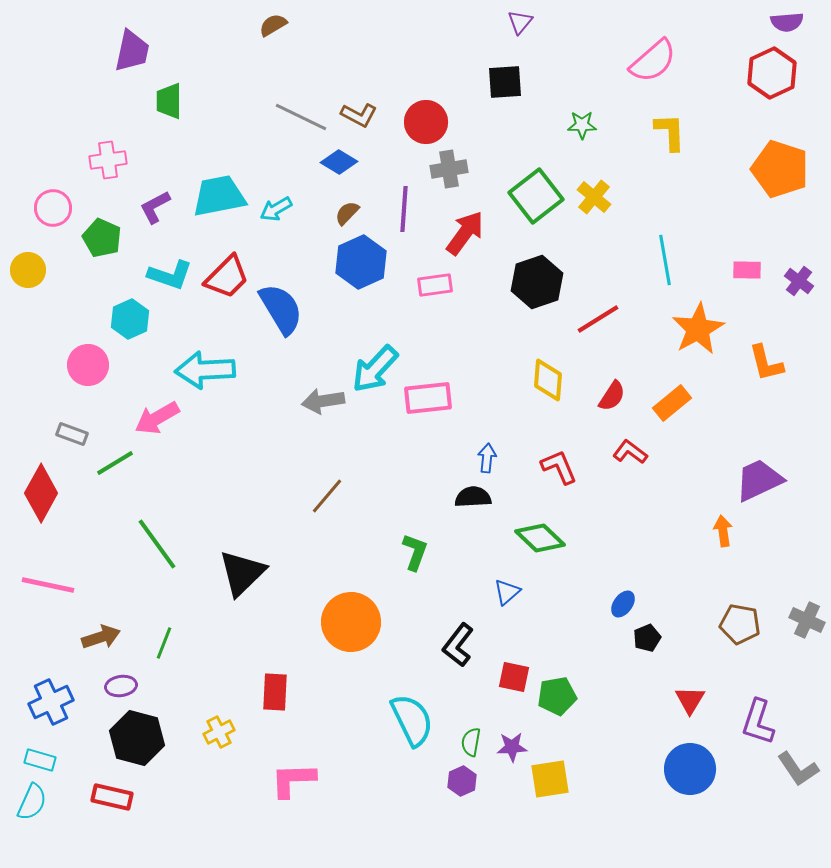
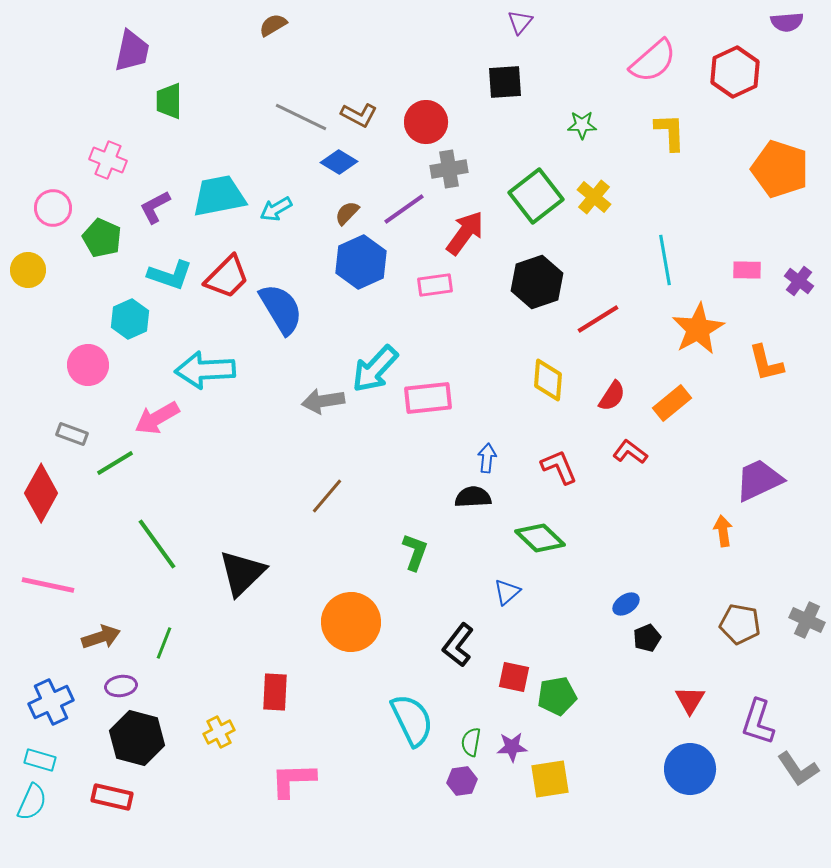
red hexagon at (772, 73): moved 37 px left, 1 px up
pink cross at (108, 160): rotated 30 degrees clockwise
purple line at (404, 209): rotated 51 degrees clockwise
blue ellipse at (623, 604): moved 3 px right; rotated 20 degrees clockwise
purple hexagon at (462, 781): rotated 16 degrees clockwise
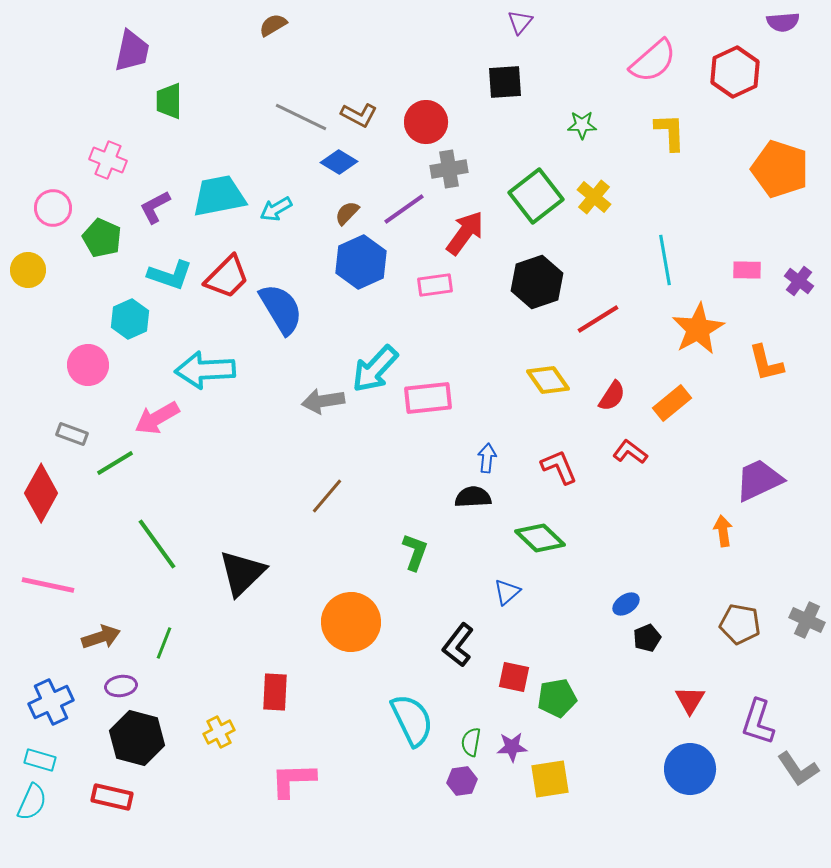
purple semicircle at (787, 22): moved 4 px left
yellow diamond at (548, 380): rotated 39 degrees counterclockwise
green pentagon at (557, 696): moved 2 px down
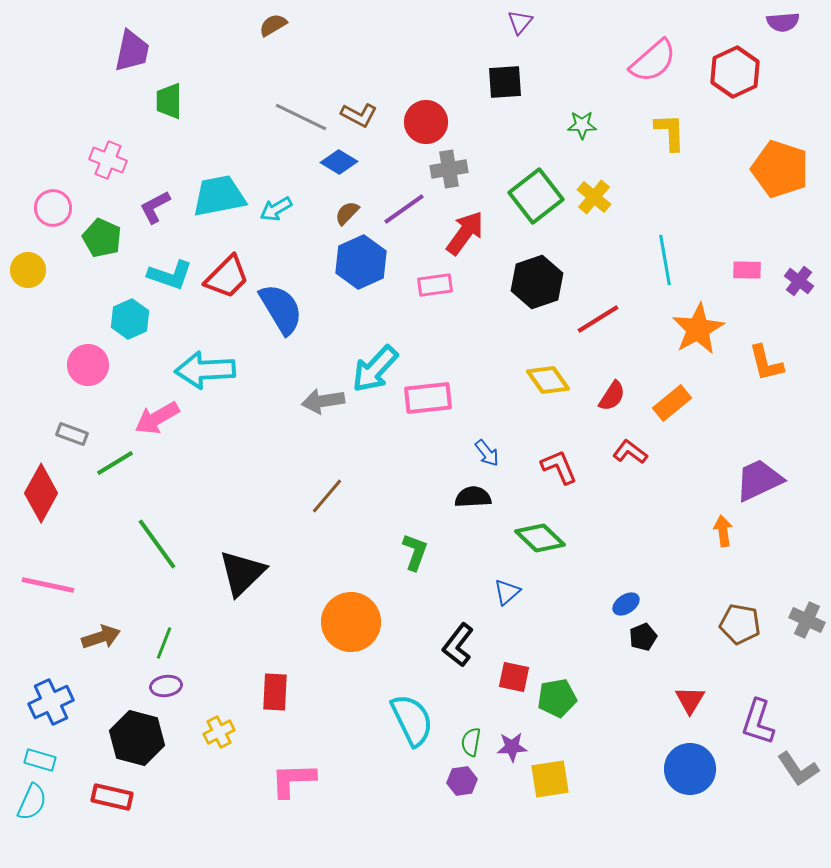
blue arrow at (487, 458): moved 5 px up; rotated 136 degrees clockwise
black pentagon at (647, 638): moved 4 px left, 1 px up
purple ellipse at (121, 686): moved 45 px right
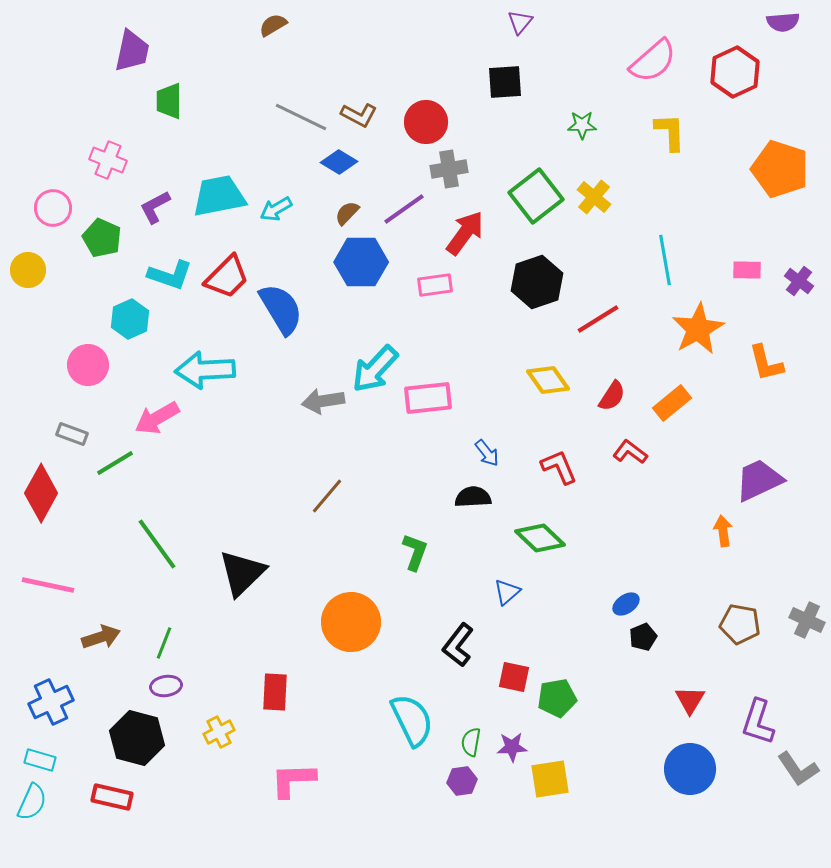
blue hexagon at (361, 262): rotated 24 degrees clockwise
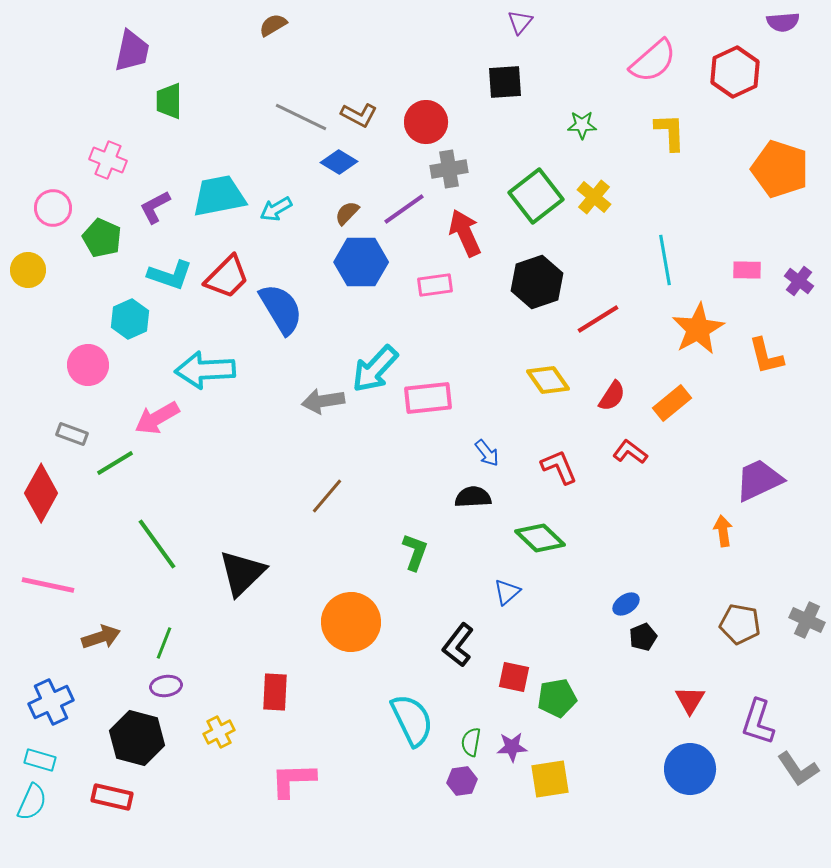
red arrow at (465, 233): rotated 60 degrees counterclockwise
orange L-shape at (766, 363): moved 7 px up
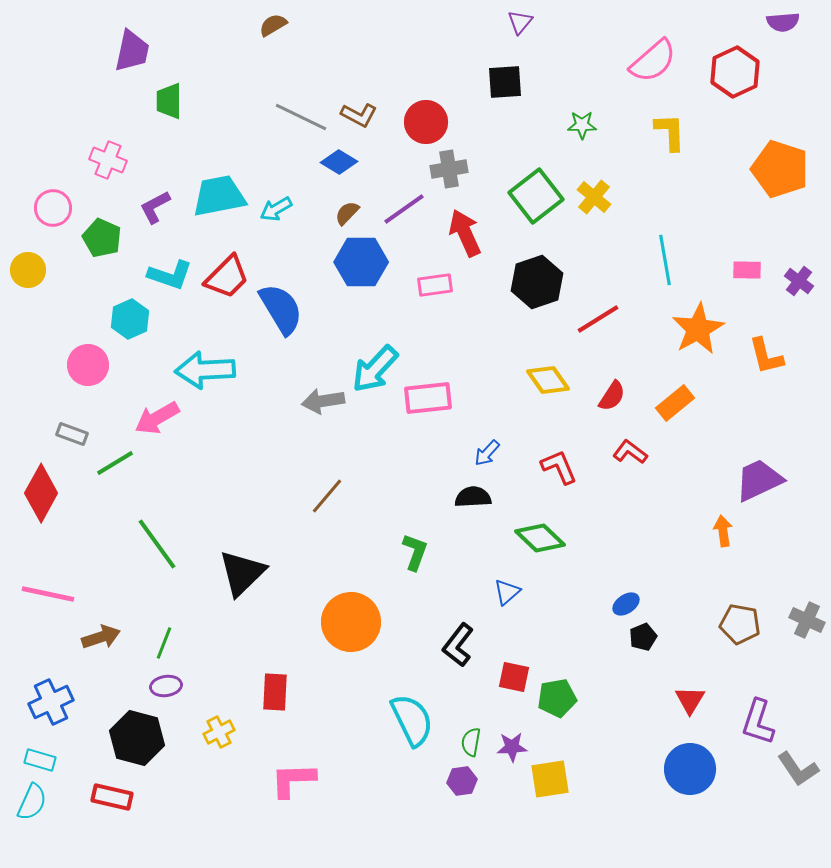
orange rectangle at (672, 403): moved 3 px right
blue arrow at (487, 453): rotated 80 degrees clockwise
pink line at (48, 585): moved 9 px down
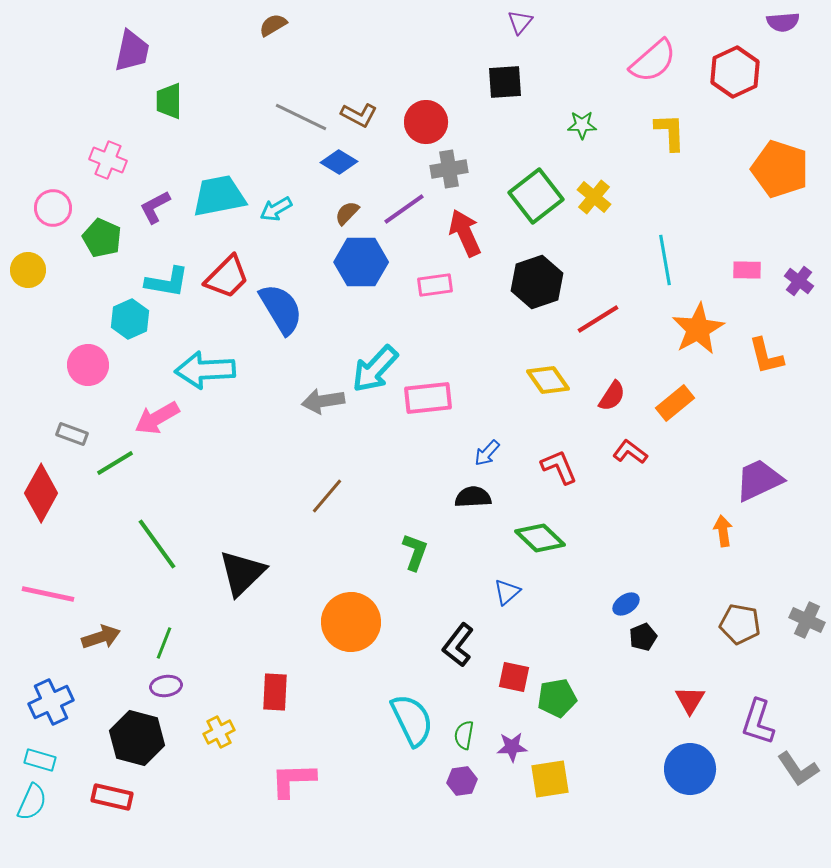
cyan L-shape at (170, 275): moved 3 px left, 7 px down; rotated 9 degrees counterclockwise
green semicircle at (471, 742): moved 7 px left, 7 px up
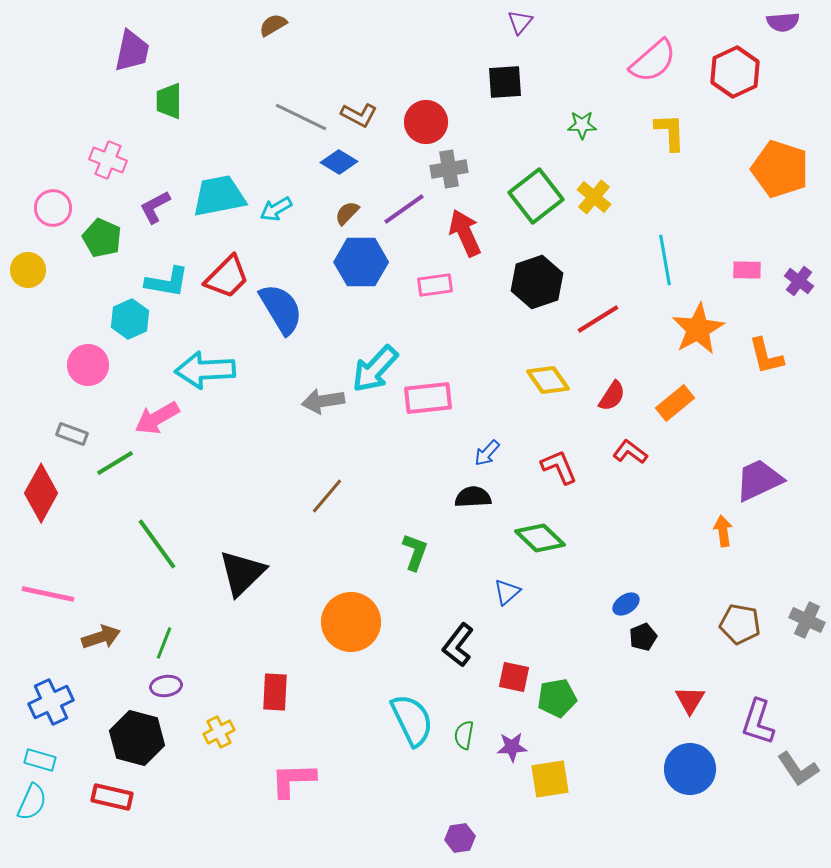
purple hexagon at (462, 781): moved 2 px left, 57 px down
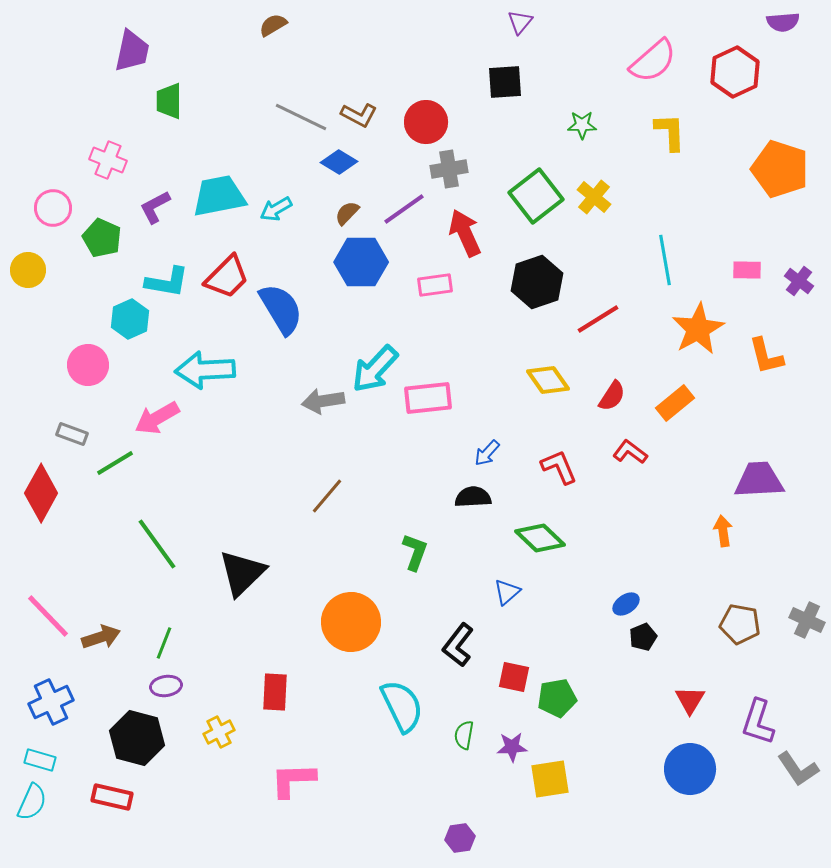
purple trapezoid at (759, 480): rotated 22 degrees clockwise
pink line at (48, 594): moved 22 px down; rotated 34 degrees clockwise
cyan semicircle at (412, 720): moved 10 px left, 14 px up
